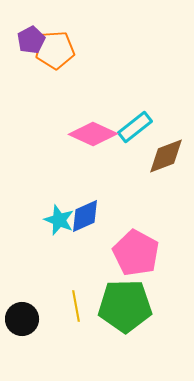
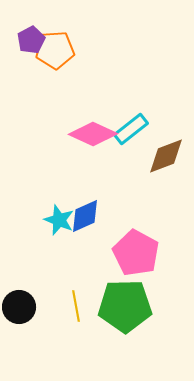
cyan rectangle: moved 4 px left, 2 px down
black circle: moved 3 px left, 12 px up
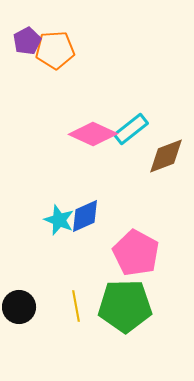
purple pentagon: moved 4 px left, 1 px down
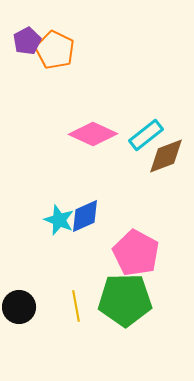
orange pentagon: rotated 30 degrees clockwise
cyan rectangle: moved 15 px right, 6 px down
green pentagon: moved 6 px up
